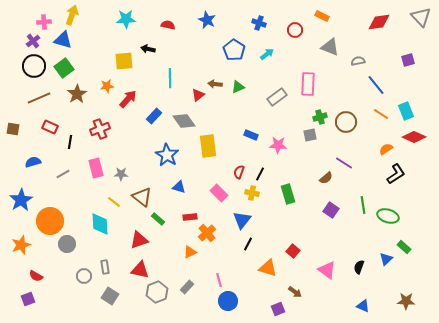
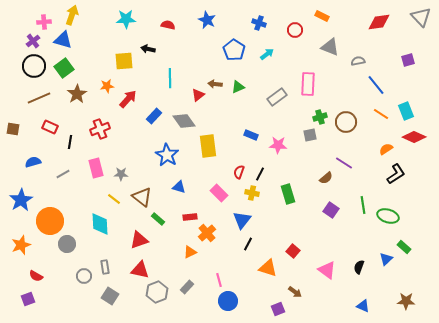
yellow line at (114, 202): moved 3 px up
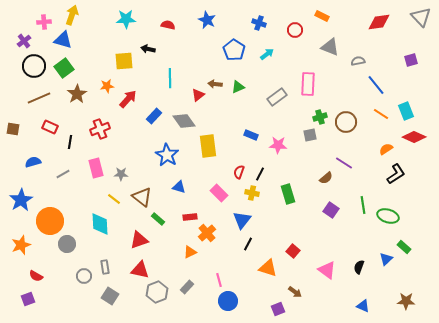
purple cross at (33, 41): moved 9 px left
purple square at (408, 60): moved 3 px right
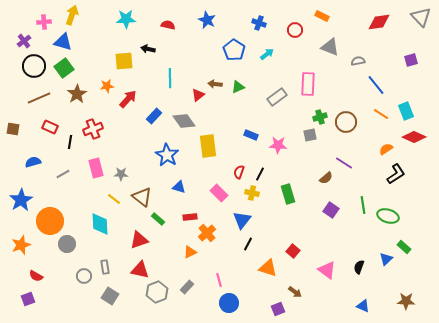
blue triangle at (63, 40): moved 2 px down
red cross at (100, 129): moved 7 px left
blue circle at (228, 301): moved 1 px right, 2 px down
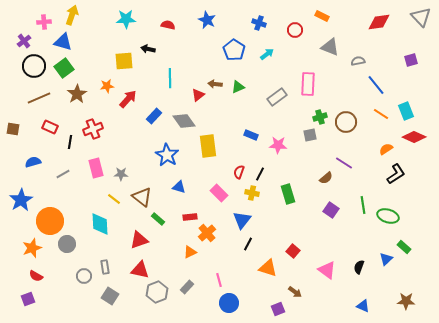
orange star at (21, 245): moved 11 px right, 3 px down
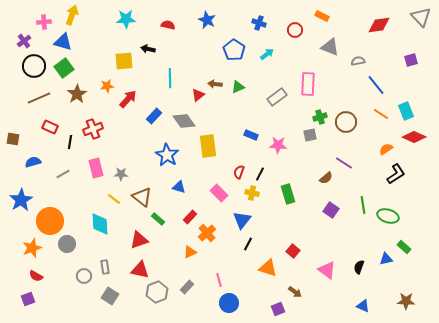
red diamond at (379, 22): moved 3 px down
brown square at (13, 129): moved 10 px down
red rectangle at (190, 217): rotated 40 degrees counterclockwise
blue triangle at (386, 259): rotated 32 degrees clockwise
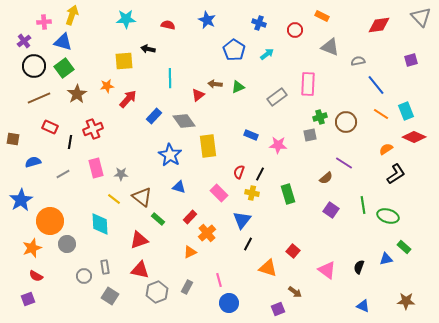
blue star at (167, 155): moved 3 px right
gray rectangle at (187, 287): rotated 16 degrees counterclockwise
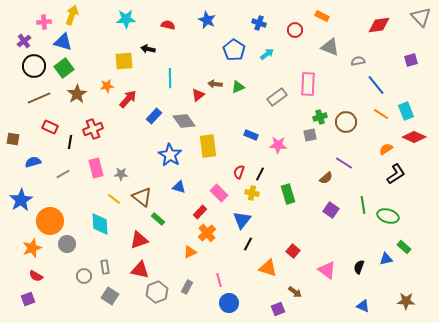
red rectangle at (190, 217): moved 10 px right, 5 px up
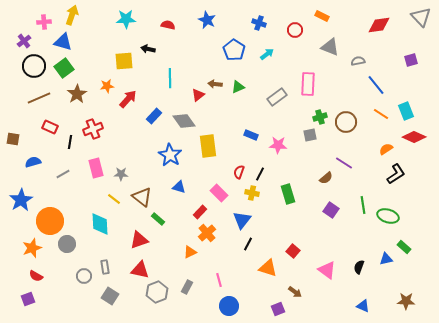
blue circle at (229, 303): moved 3 px down
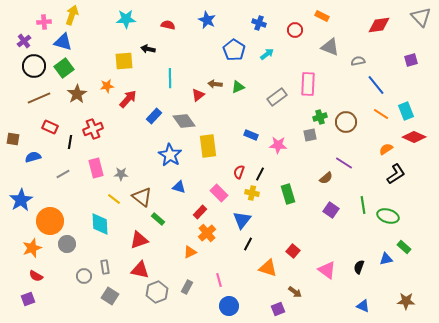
blue semicircle at (33, 162): moved 5 px up
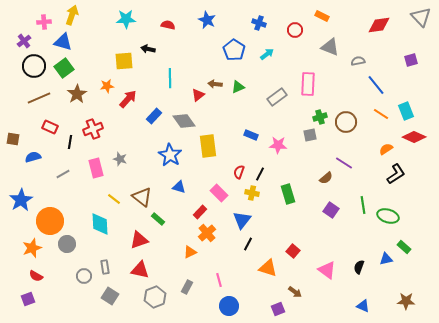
gray star at (121, 174): moved 1 px left, 15 px up; rotated 16 degrees clockwise
gray hexagon at (157, 292): moved 2 px left, 5 px down
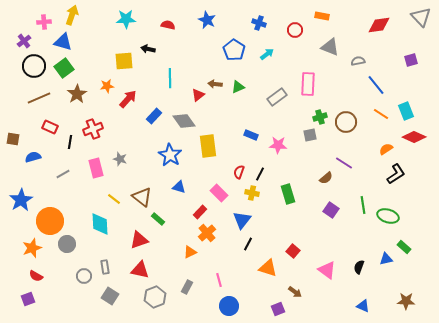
orange rectangle at (322, 16): rotated 16 degrees counterclockwise
